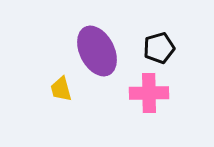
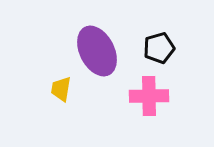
yellow trapezoid: rotated 24 degrees clockwise
pink cross: moved 3 px down
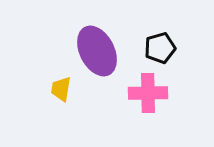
black pentagon: moved 1 px right
pink cross: moved 1 px left, 3 px up
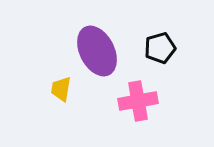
pink cross: moved 10 px left, 8 px down; rotated 9 degrees counterclockwise
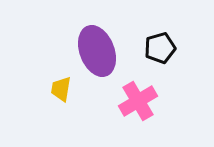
purple ellipse: rotated 6 degrees clockwise
pink cross: rotated 21 degrees counterclockwise
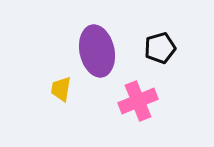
purple ellipse: rotated 9 degrees clockwise
pink cross: rotated 9 degrees clockwise
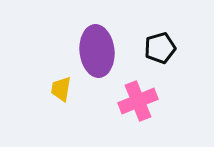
purple ellipse: rotated 6 degrees clockwise
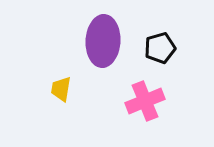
purple ellipse: moved 6 px right, 10 px up; rotated 9 degrees clockwise
pink cross: moved 7 px right
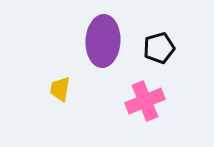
black pentagon: moved 1 px left
yellow trapezoid: moved 1 px left
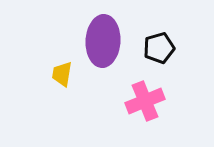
yellow trapezoid: moved 2 px right, 15 px up
